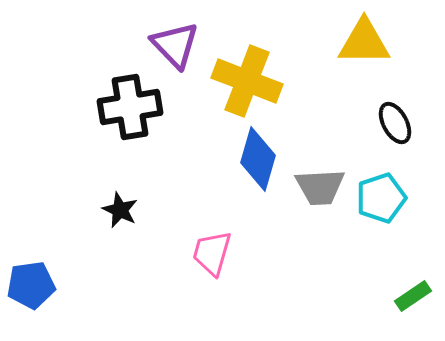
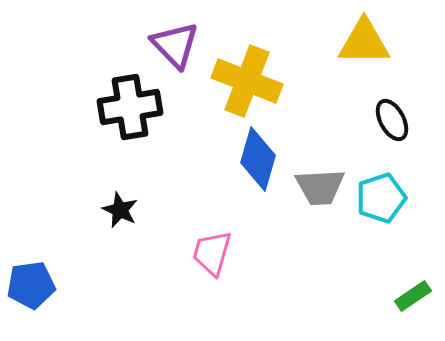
black ellipse: moved 3 px left, 3 px up
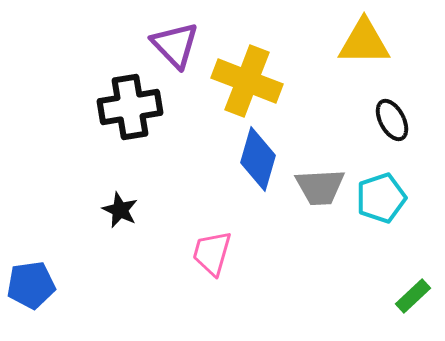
green rectangle: rotated 9 degrees counterclockwise
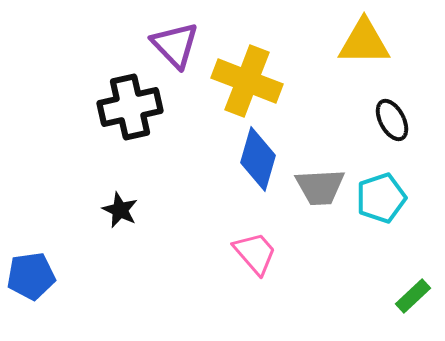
black cross: rotated 4 degrees counterclockwise
pink trapezoid: moved 43 px right; rotated 123 degrees clockwise
blue pentagon: moved 9 px up
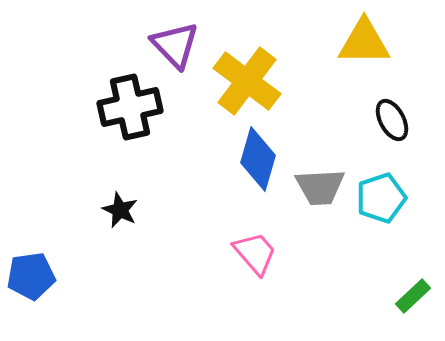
yellow cross: rotated 16 degrees clockwise
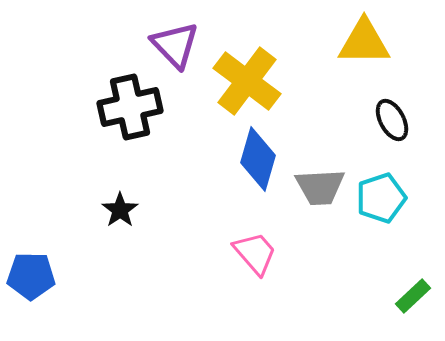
black star: rotated 12 degrees clockwise
blue pentagon: rotated 9 degrees clockwise
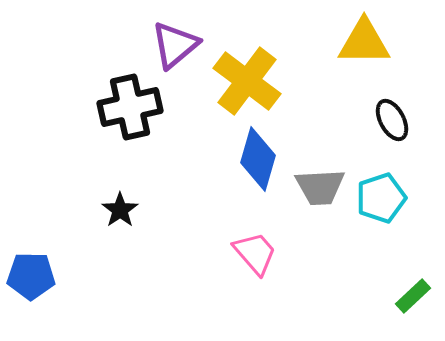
purple triangle: rotated 34 degrees clockwise
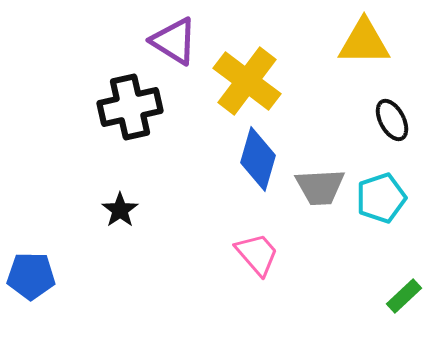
purple triangle: moved 1 px left, 4 px up; rotated 48 degrees counterclockwise
pink trapezoid: moved 2 px right, 1 px down
green rectangle: moved 9 px left
